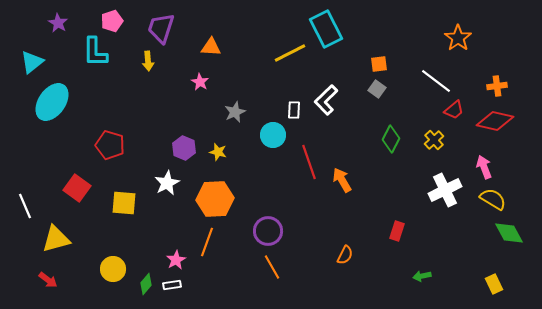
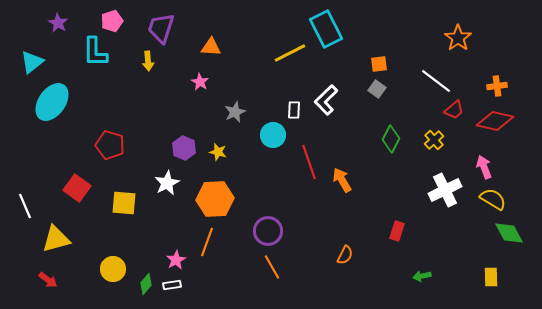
yellow rectangle at (494, 284): moved 3 px left, 7 px up; rotated 24 degrees clockwise
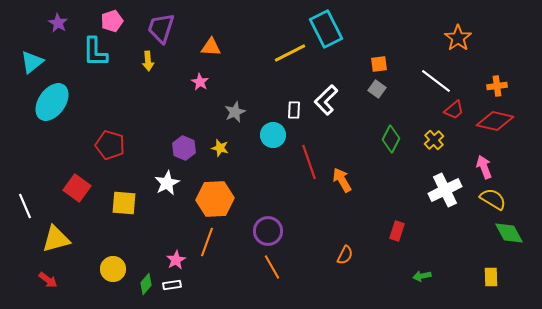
yellow star at (218, 152): moved 2 px right, 4 px up
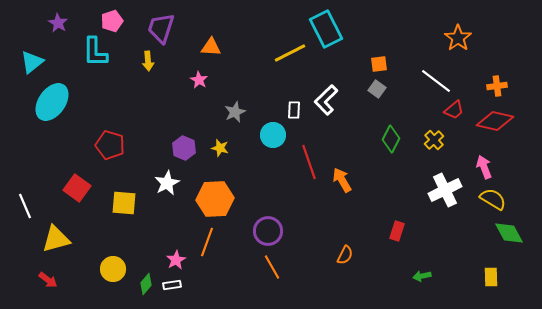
pink star at (200, 82): moved 1 px left, 2 px up
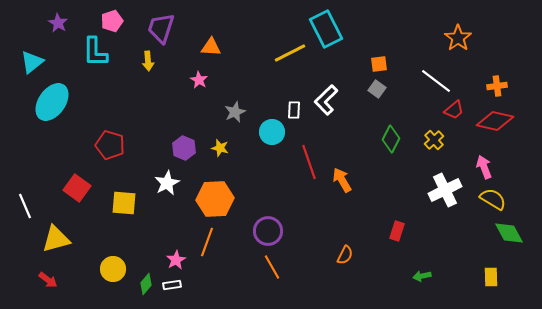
cyan circle at (273, 135): moved 1 px left, 3 px up
